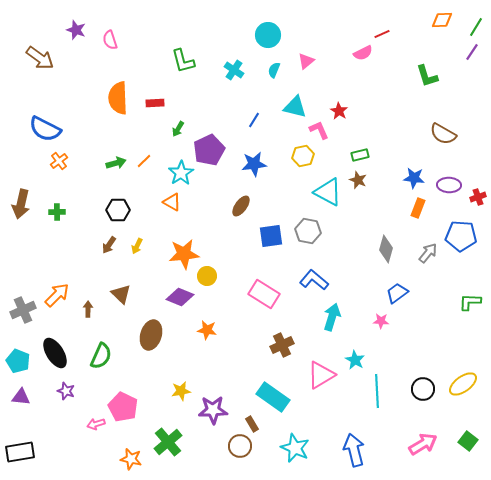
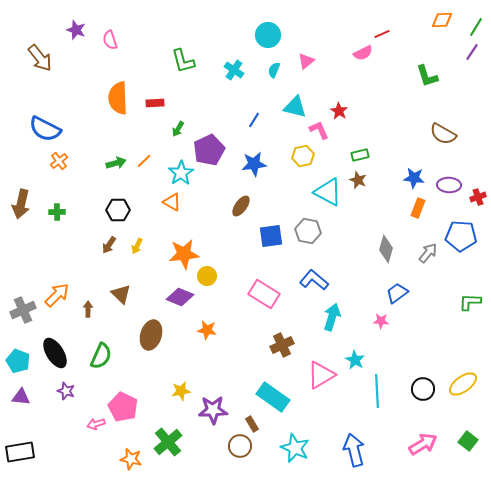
brown arrow at (40, 58): rotated 16 degrees clockwise
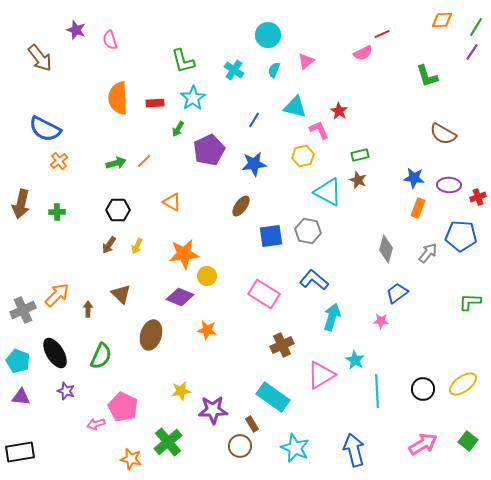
cyan star at (181, 173): moved 12 px right, 75 px up
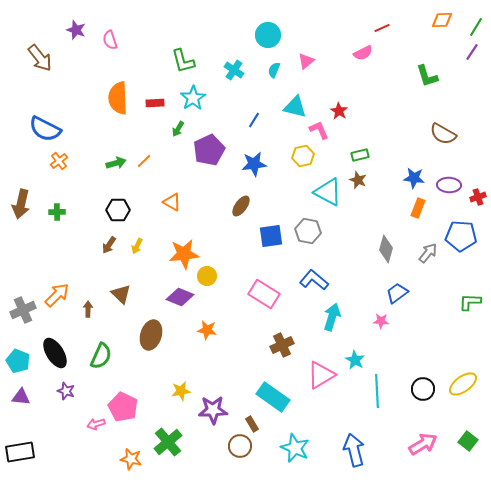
red line at (382, 34): moved 6 px up
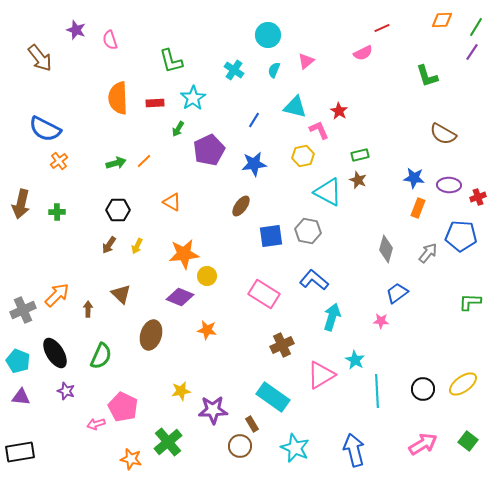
green L-shape at (183, 61): moved 12 px left
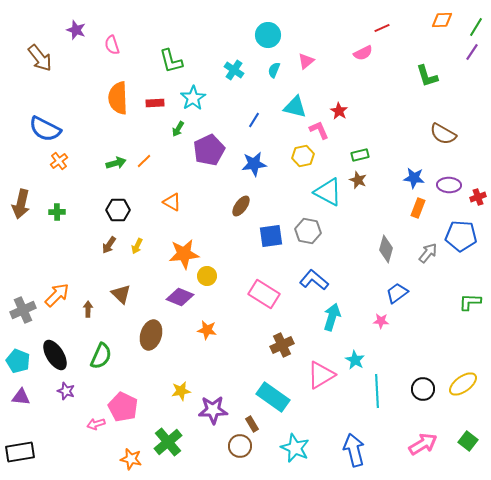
pink semicircle at (110, 40): moved 2 px right, 5 px down
black ellipse at (55, 353): moved 2 px down
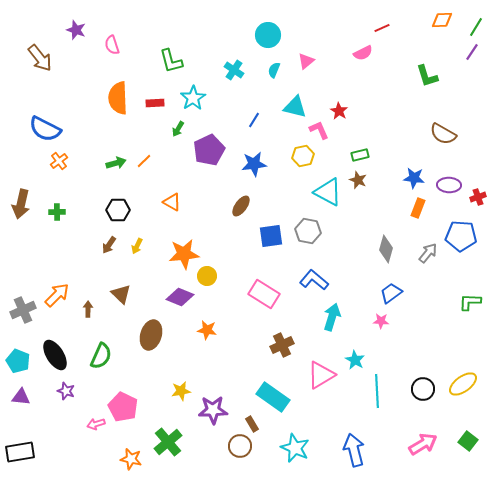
blue trapezoid at (397, 293): moved 6 px left
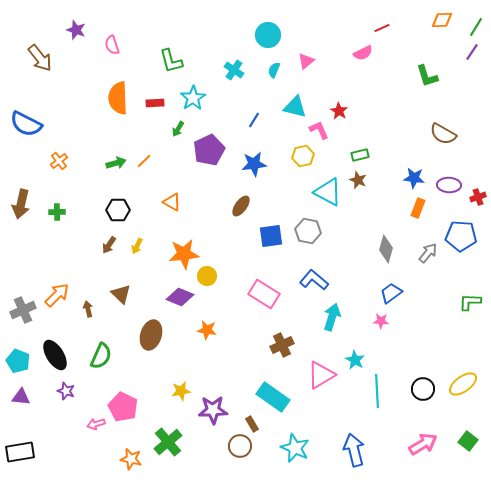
blue semicircle at (45, 129): moved 19 px left, 5 px up
brown arrow at (88, 309): rotated 14 degrees counterclockwise
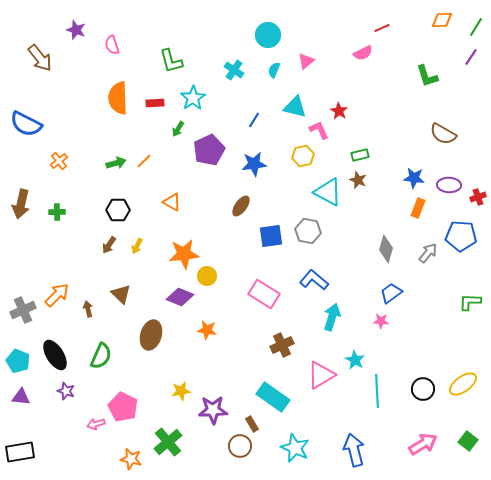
purple line at (472, 52): moved 1 px left, 5 px down
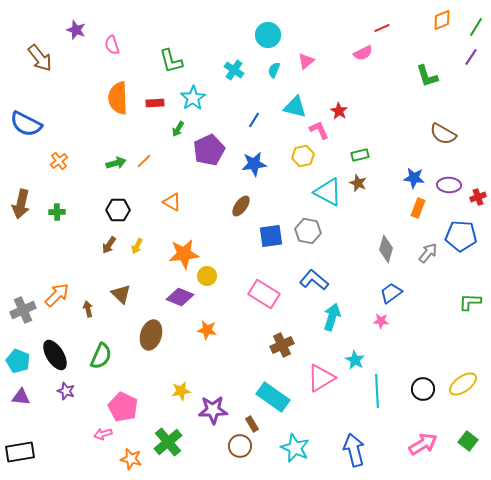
orange diamond at (442, 20): rotated 20 degrees counterclockwise
brown star at (358, 180): moved 3 px down
pink triangle at (321, 375): moved 3 px down
pink arrow at (96, 424): moved 7 px right, 10 px down
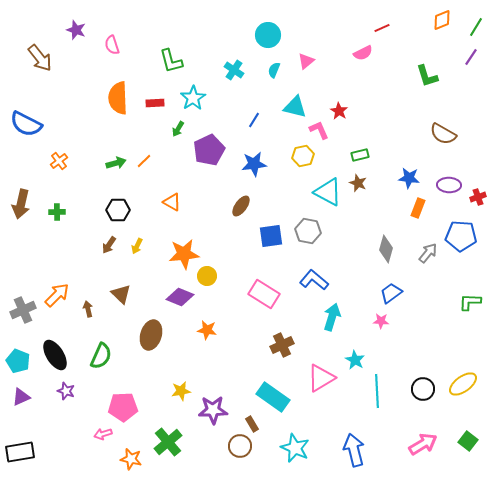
blue star at (414, 178): moved 5 px left
purple triangle at (21, 397): rotated 30 degrees counterclockwise
pink pentagon at (123, 407): rotated 28 degrees counterclockwise
